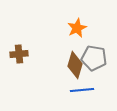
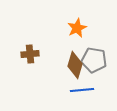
brown cross: moved 11 px right
gray pentagon: moved 2 px down
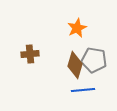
blue line: moved 1 px right
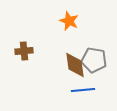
orange star: moved 8 px left, 7 px up; rotated 24 degrees counterclockwise
brown cross: moved 6 px left, 3 px up
brown diamond: rotated 24 degrees counterclockwise
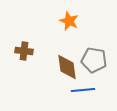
brown cross: rotated 12 degrees clockwise
brown diamond: moved 8 px left, 2 px down
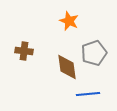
gray pentagon: moved 7 px up; rotated 30 degrees counterclockwise
blue line: moved 5 px right, 4 px down
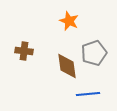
brown diamond: moved 1 px up
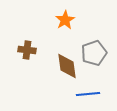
orange star: moved 4 px left, 1 px up; rotated 18 degrees clockwise
brown cross: moved 3 px right, 1 px up
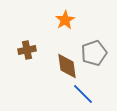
brown cross: rotated 18 degrees counterclockwise
blue line: moved 5 px left; rotated 50 degrees clockwise
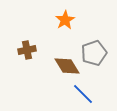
brown diamond: rotated 24 degrees counterclockwise
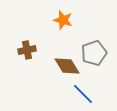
orange star: moved 2 px left; rotated 24 degrees counterclockwise
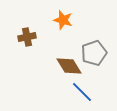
brown cross: moved 13 px up
brown diamond: moved 2 px right
blue line: moved 1 px left, 2 px up
